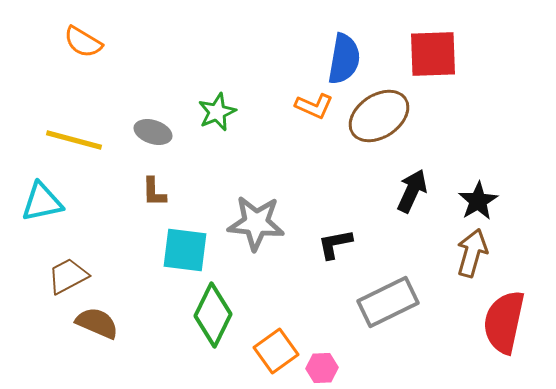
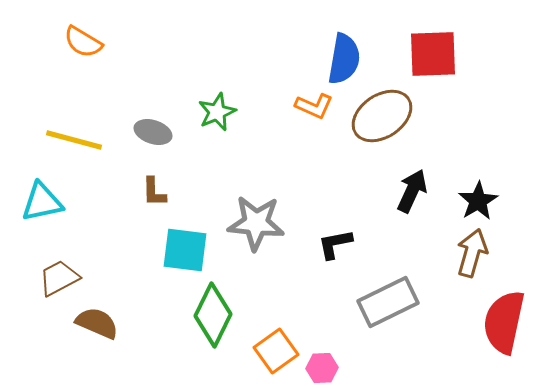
brown ellipse: moved 3 px right
brown trapezoid: moved 9 px left, 2 px down
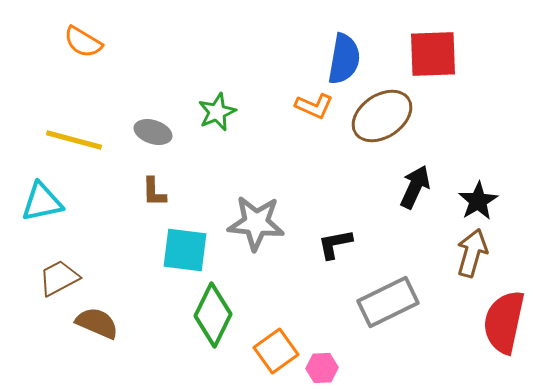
black arrow: moved 3 px right, 4 px up
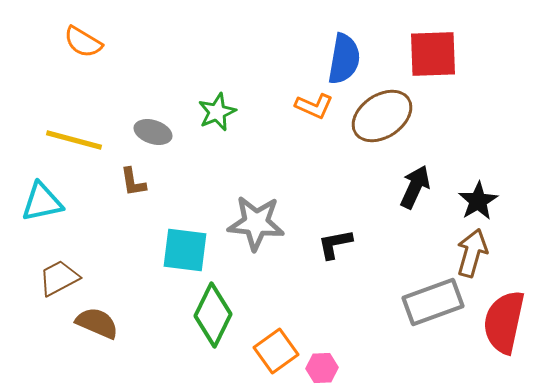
brown L-shape: moved 21 px left, 10 px up; rotated 8 degrees counterclockwise
gray rectangle: moved 45 px right; rotated 6 degrees clockwise
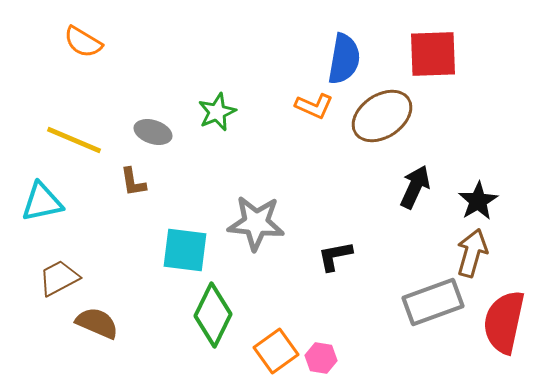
yellow line: rotated 8 degrees clockwise
black L-shape: moved 12 px down
pink hexagon: moved 1 px left, 10 px up; rotated 12 degrees clockwise
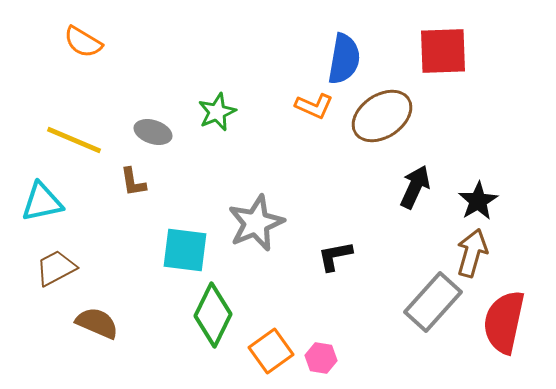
red square: moved 10 px right, 3 px up
gray star: rotated 28 degrees counterclockwise
brown trapezoid: moved 3 px left, 10 px up
gray rectangle: rotated 28 degrees counterclockwise
orange square: moved 5 px left
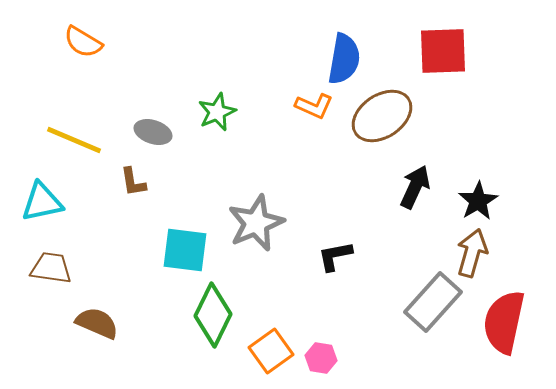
brown trapezoid: moved 5 px left; rotated 36 degrees clockwise
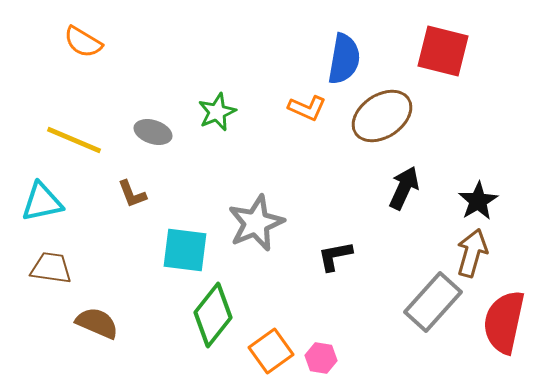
red square: rotated 16 degrees clockwise
orange L-shape: moved 7 px left, 2 px down
brown L-shape: moved 1 px left, 12 px down; rotated 12 degrees counterclockwise
black arrow: moved 11 px left, 1 px down
green diamond: rotated 12 degrees clockwise
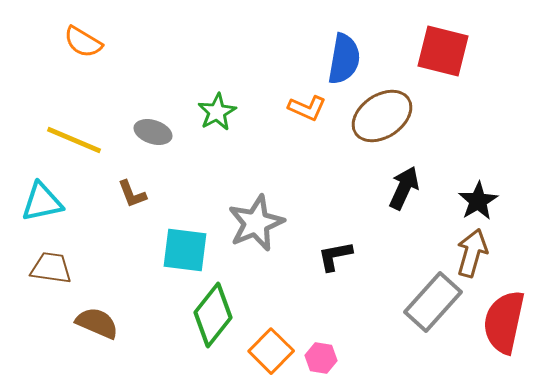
green star: rotated 6 degrees counterclockwise
orange square: rotated 9 degrees counterclockwise
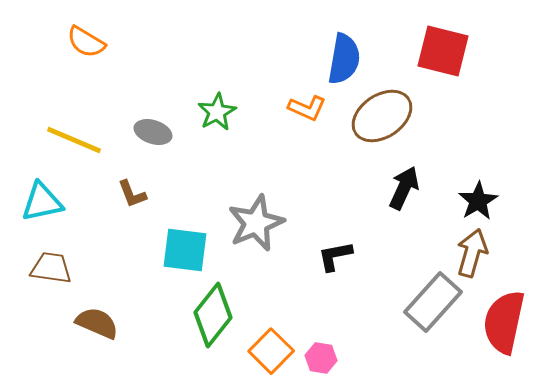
orange semicircle: moved 3 px right
